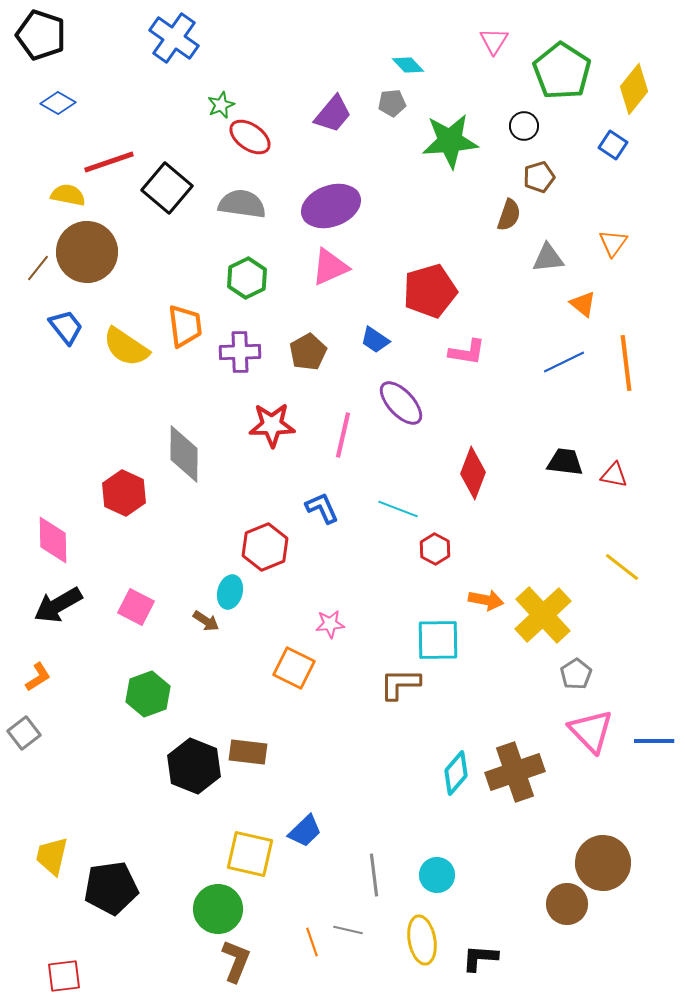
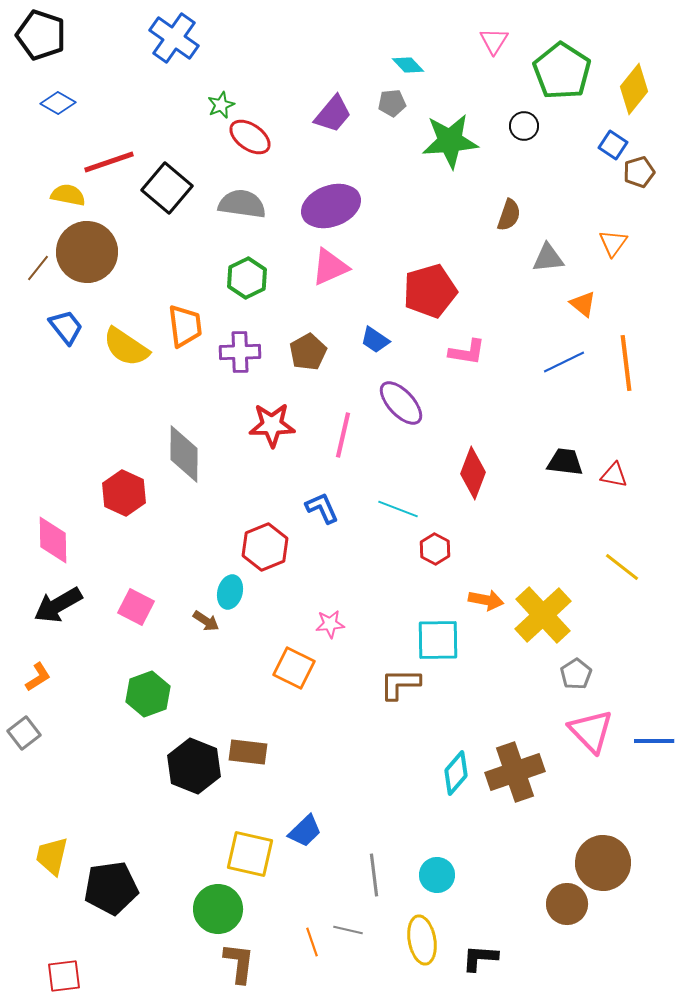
brown pentagon at (539, 177): moved 100 px right, 5 px up
brown L-shape at (236, 961): moved 3 px right, 2 px down; rotated 15 degrees counterclockwise
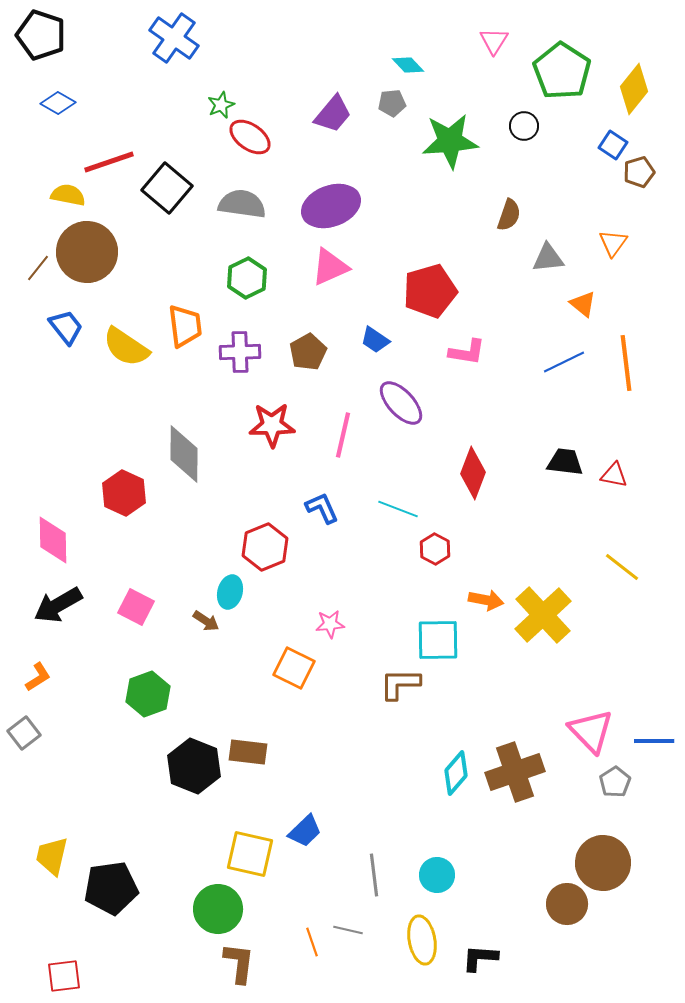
gray pentagon at (576, 674): moved 39 px right, 108 px down
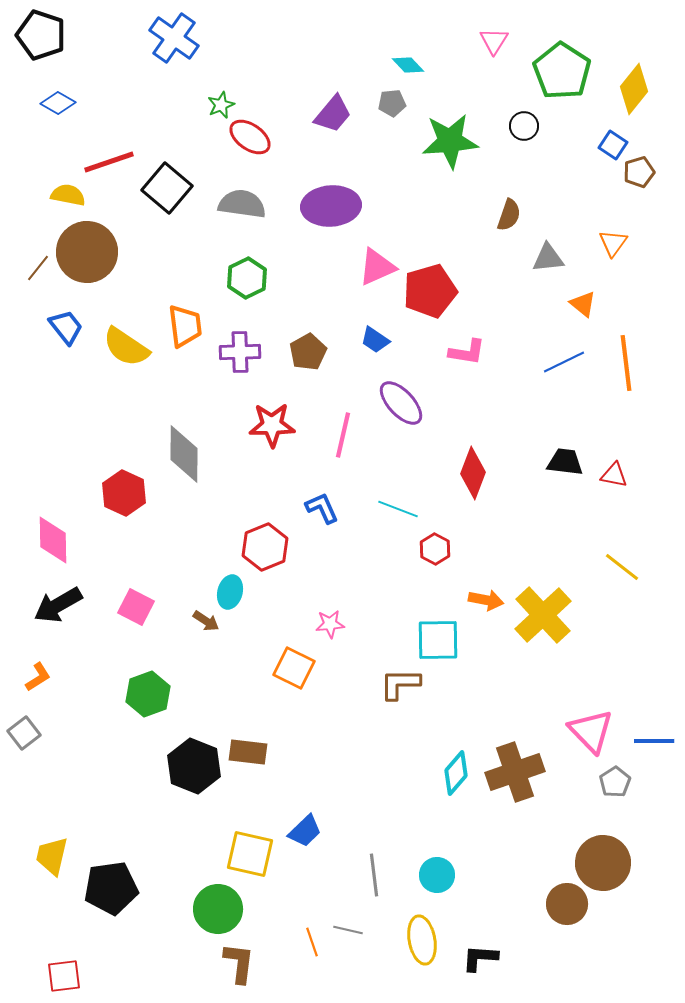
purple ellipse at (331, 206): rotated 16 degrees clockwise
pink triangle at (330, 267): moved 47 px right
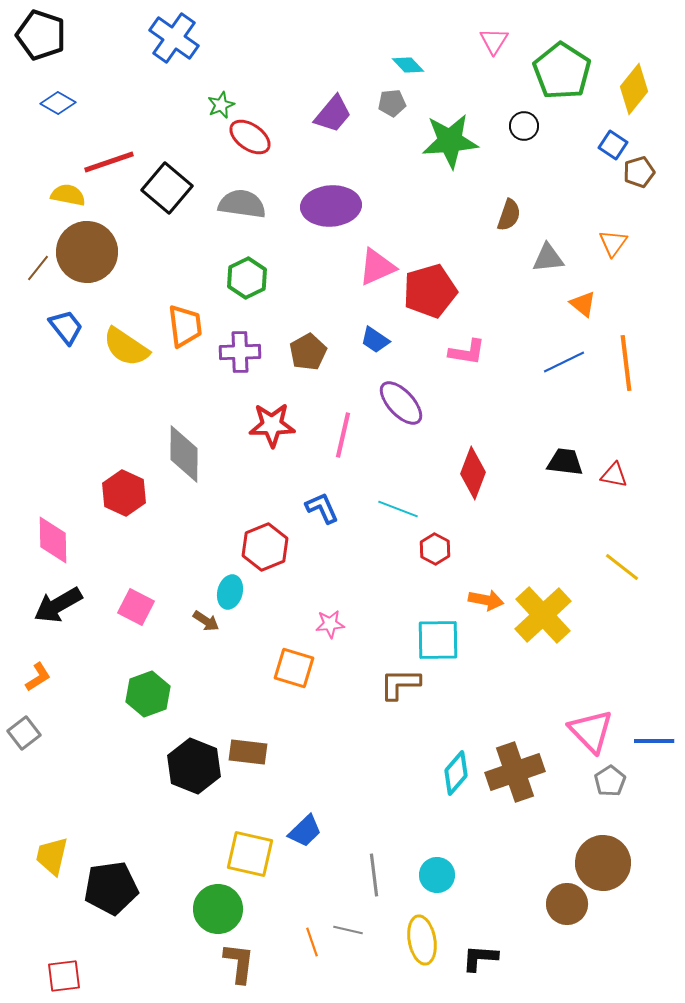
orange square at (294, 668): rotated 9 degrees counterclockwise
gray pentagon at (615, 782): moved 5 px left, 1 px up
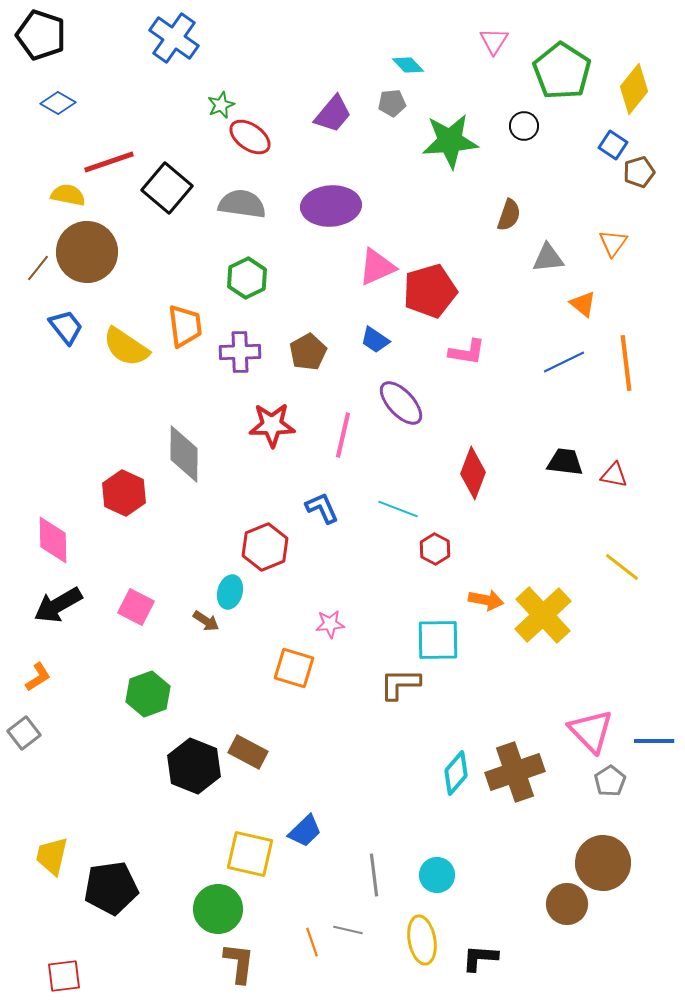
brown rectangle at (248, 752): rotated 21 degrees clockwise
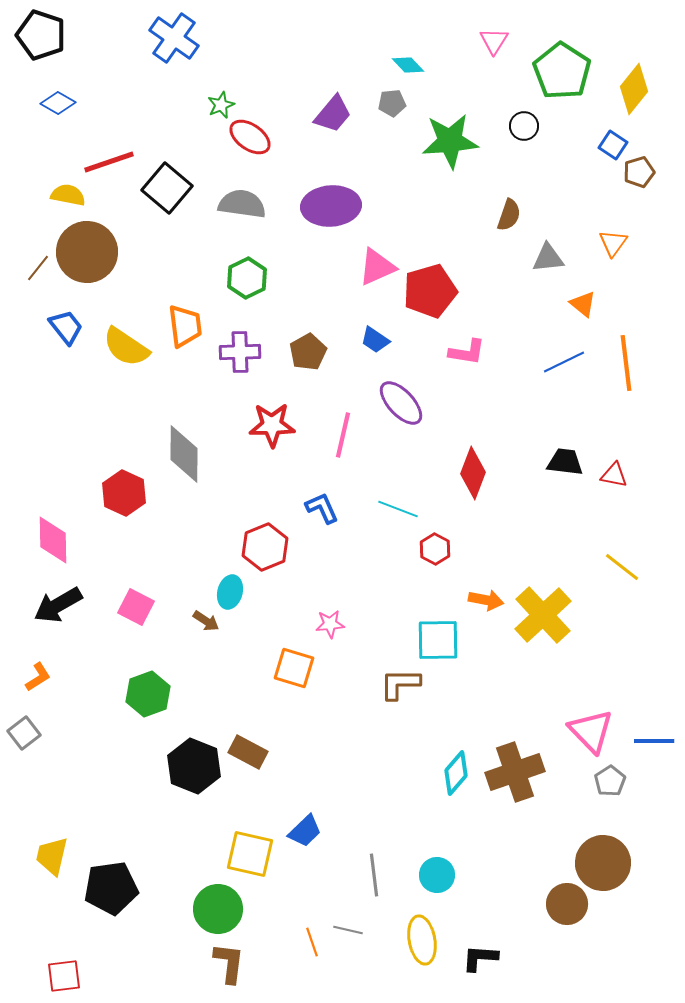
brown L-shape at (239, 963): moved 10 px left
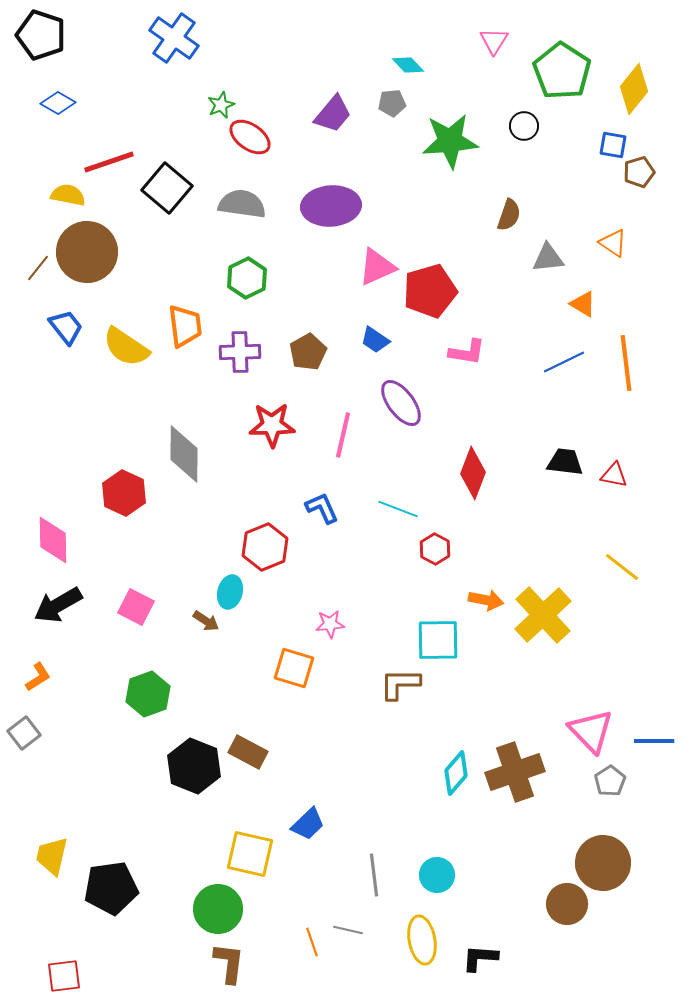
blue square at (613, 145): rotated 24 degrees counterclockwise
orange triangle at (613, 243): rotated 32 degrees counterclockwise
orange triangle at (583, 304): rotated 8 degrees counterclockwise
purple ellipse at (401, 403): rotated 6 degrees clockwise
blue trapezoid at (305, 831): moved 3 px right, 7 px up
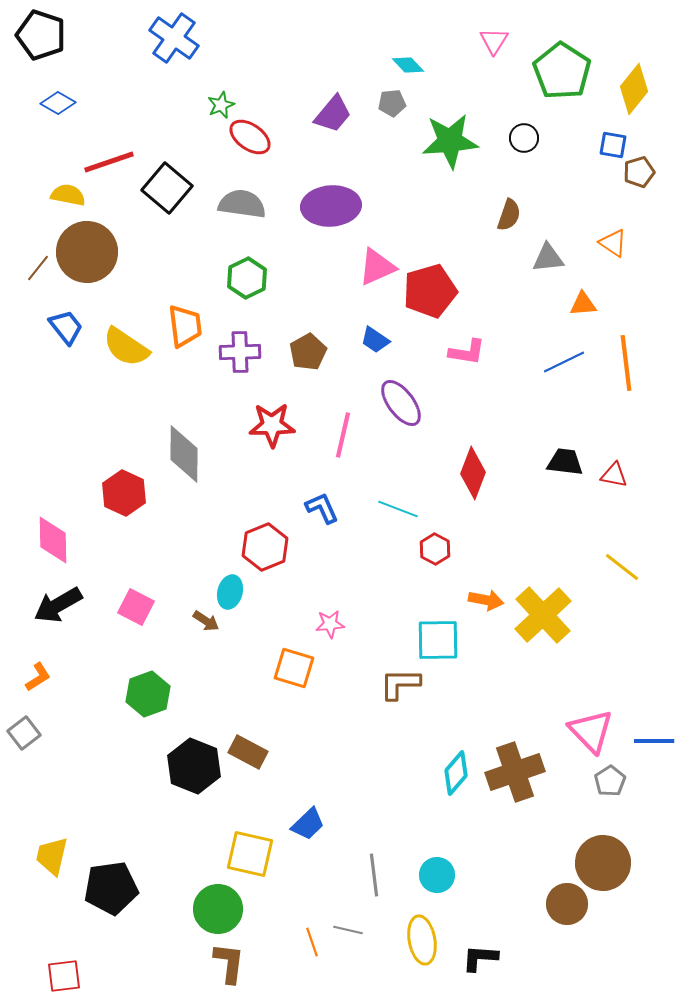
black circle at (524, 126): moved 12 px down
orange triangle at (583, 304): rotated 36 degrees counterclockwise
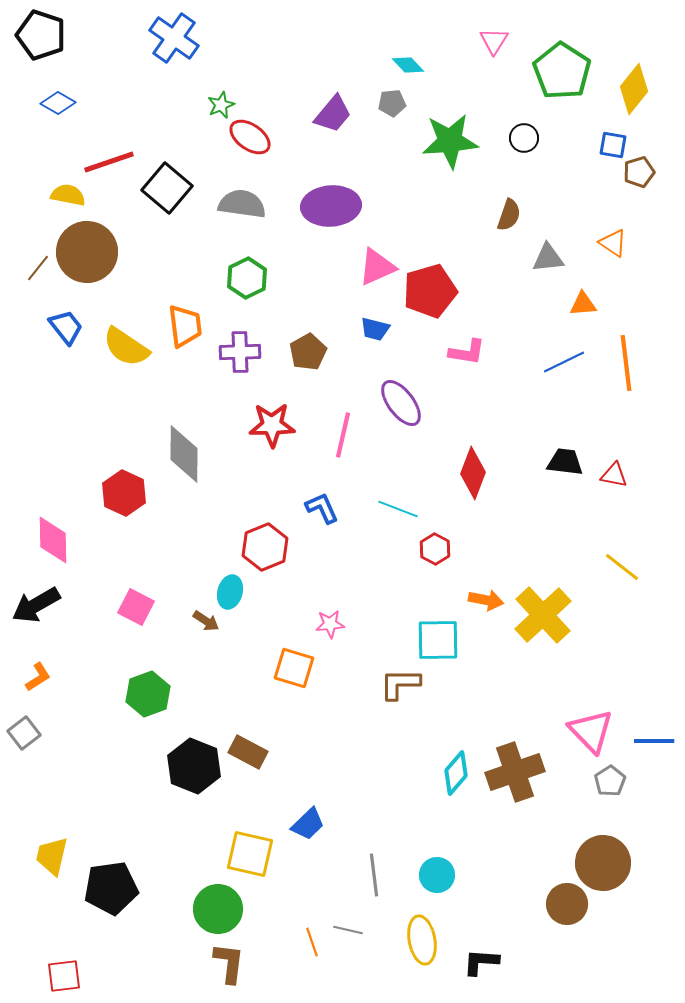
blue trapezoid at (375, 340): moved 11 px up; rotated 20 degrees counterclockwise
black arrow at (58, 605): moved 22 px left
black L-shape at (480, 958): moved 1 px right, 4 px down
